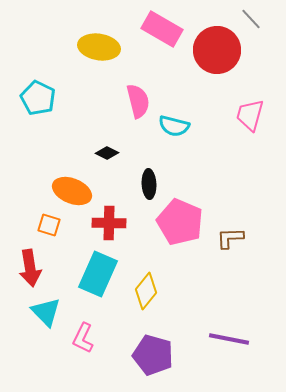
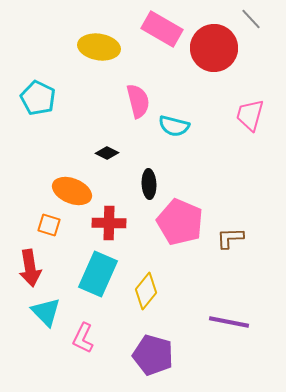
red circle: moved 3 px left, 2 px up
purple line: moved 17 px up
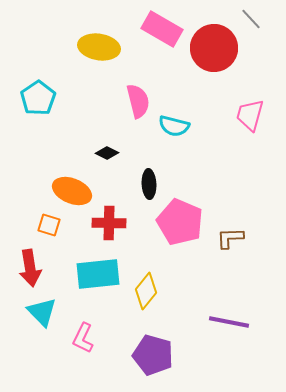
cyan pentagon: rotated 12 degrees clockwise
cyan rectangle: rotated 60 degrees clockwise
cyan triangle: moved 4 px left
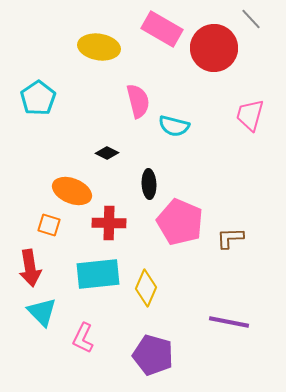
yellow diamond: moved 3 px up; rotated 15 degrees counterclockwise
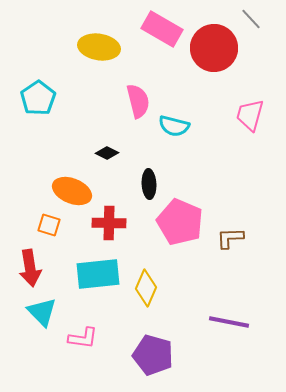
pink L-shape: rotated 108 degrees counterclockwise
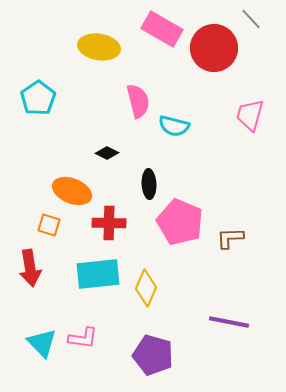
cyan triangle: moved 31 px down
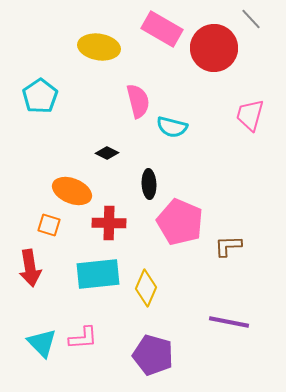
cyan pentagon: moved 2 px right, 2 px up
cyan semicircle: moved 2 px left, 1 px down
brown L-shape: moved 2 px left, 8 px down
pink L-shape: rotated 12 degrees counterclockwise
